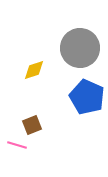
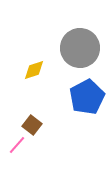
blue pentagon: rotated 20 degrees clockwise
brown square: rotated 30 degrees counterclockwise
pink line: rotated 66 degrees counterclockwise
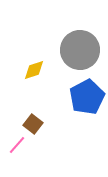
gray circle: moved 2 px down
brown square: moved 1 px right, 1 px up
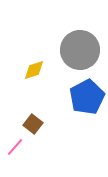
pink line: moved 2 px left, 2 px down
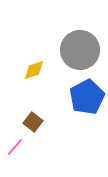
brown square: moved 2 px up
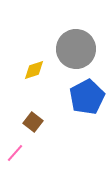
gray circle: moved 4 px left, 1 px up
pink line: moved 6 px down
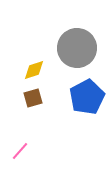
gray circle: moved 1 px right, 1 px up
brown square: moved 24 px up; rotated 36 degrees clockwise
pink line: moved 5 px right, 2 px up
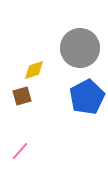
gray circle: moved 3 px right
brown square: moved 11 px left, 2 px up
